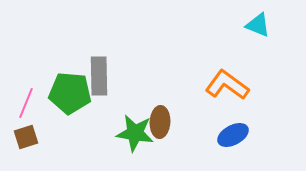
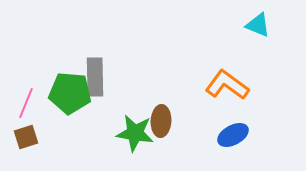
gray rectangle: moved 4 px left, 1 px down
brown ellipse: moved 1 px right, 1 px up
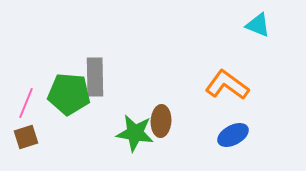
green pentagon: moved 1 px left, 1 px down
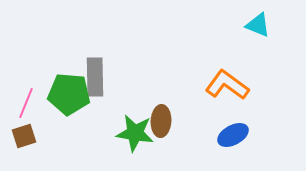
brown square: moved 2 px left, 1 px up
